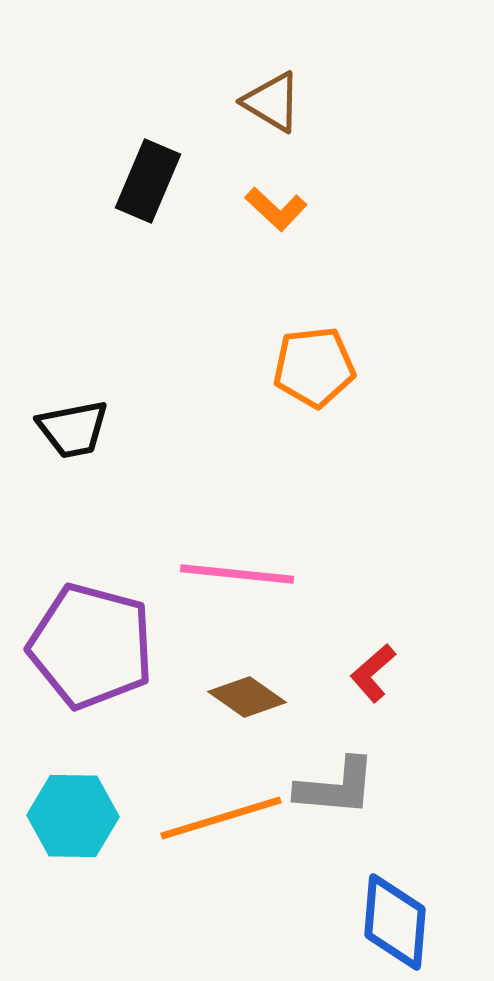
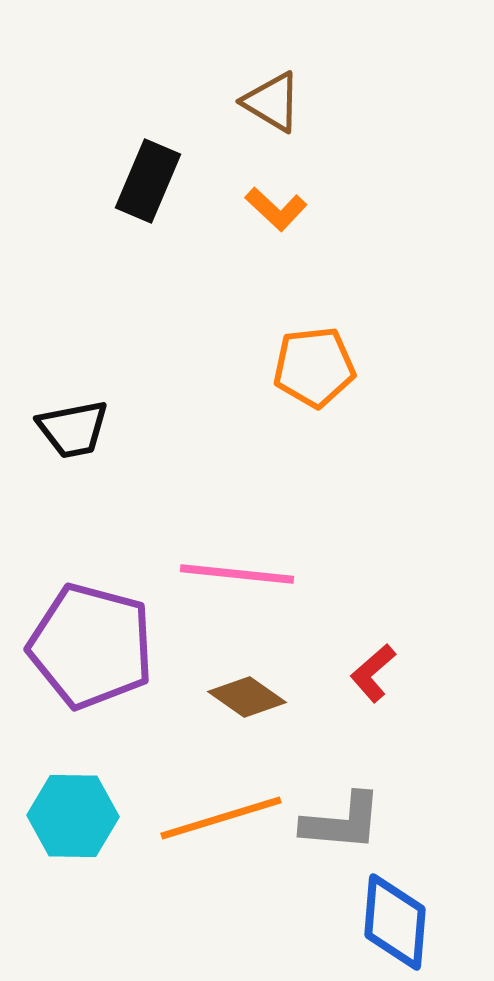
gray L-shape: moved 6 px right, 35 px down
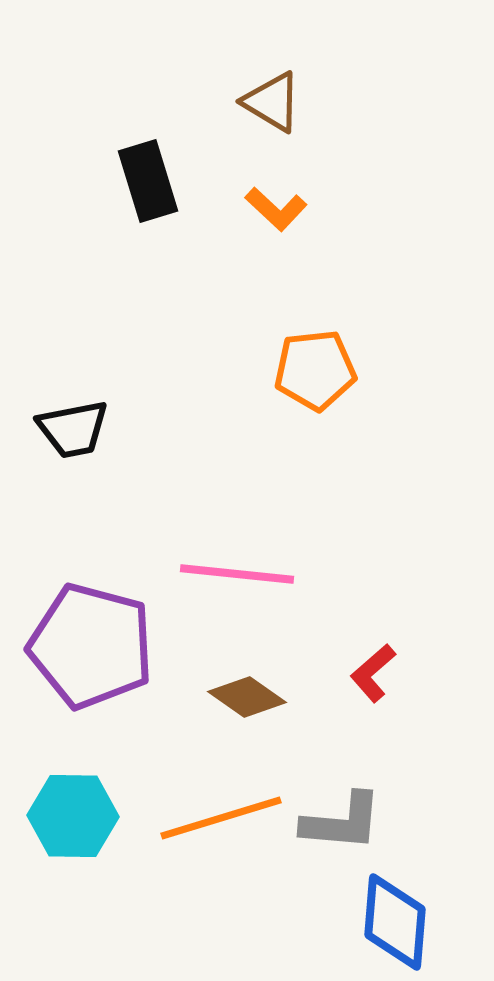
black rectangle: rotated 40 degrees counterclockwise
orange pentagon: moved 1 px right, 3 px down
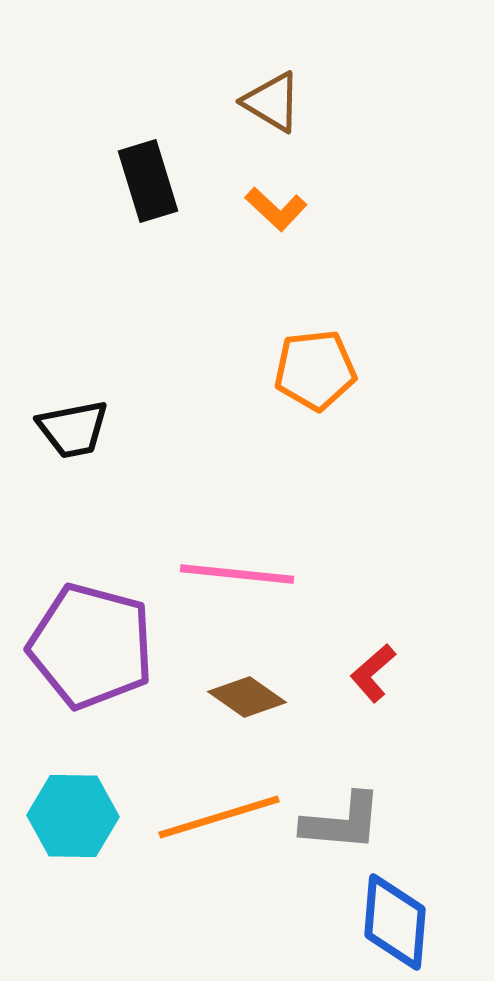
orange line: moved 2 px left, 1 px up
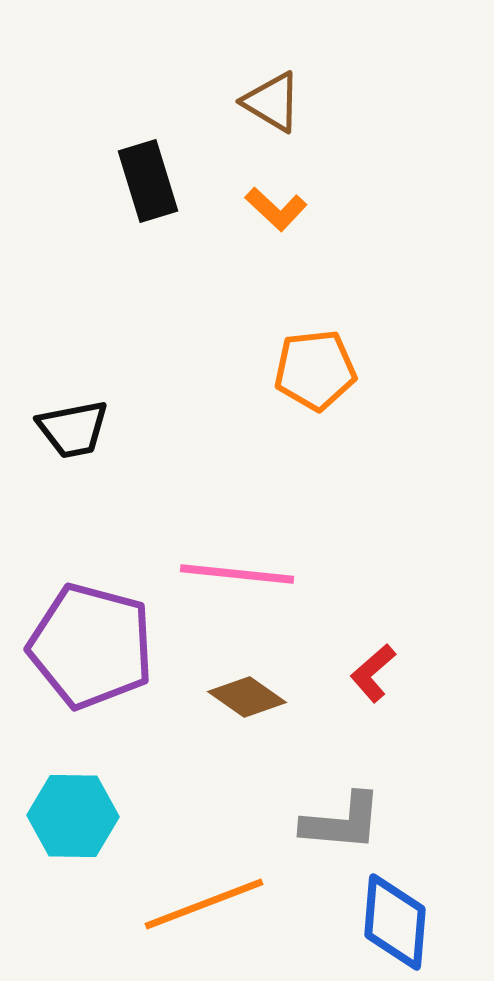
orange line: moved 15 px left, 87 px down; rotated 4 degrees counterclockwise
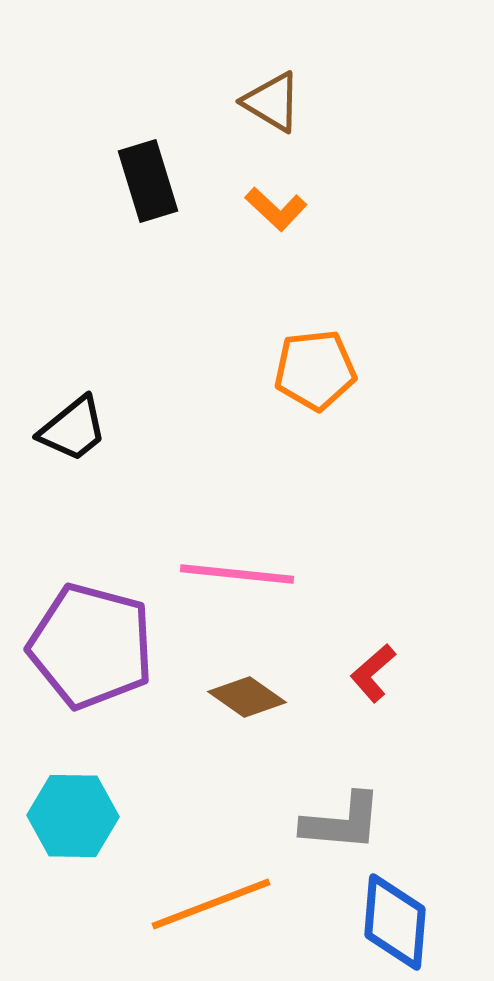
black trapezoid: rotated 28 degrees counterclockwise
orange line: moved 7 px right
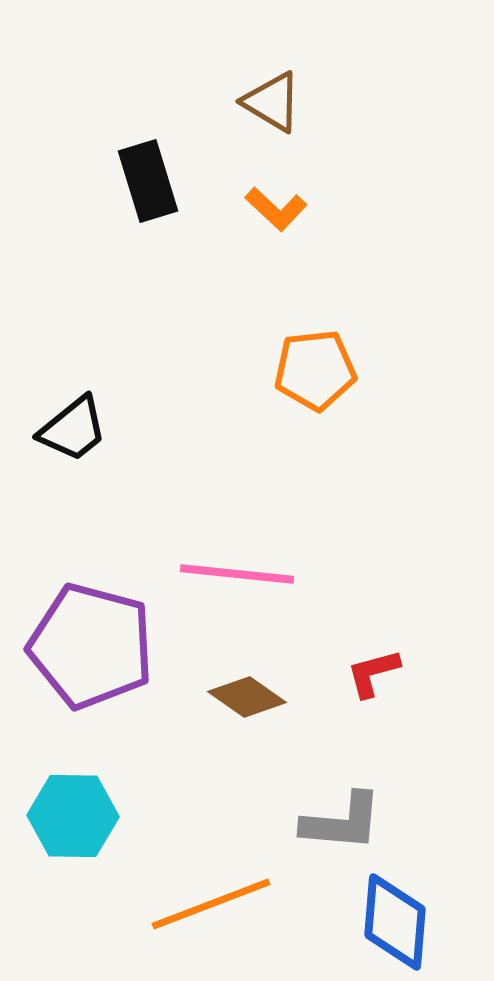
red L-shape: rotated 26 degrees clockwise
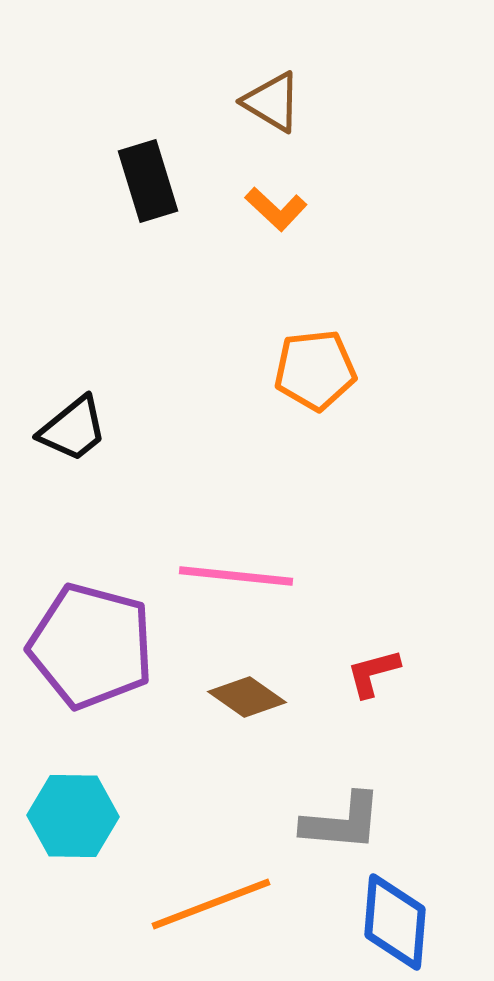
pink line: moved 1 px left, 2 px down
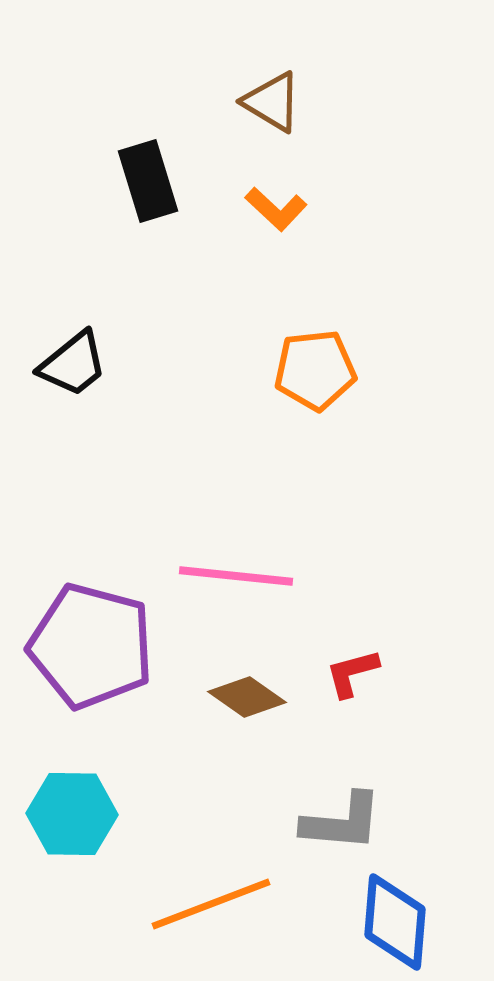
black trapezoid: moved 65 px up
red L-shape: moved 21 px left
cyan hexagon: moved 1 px left, 2 px up
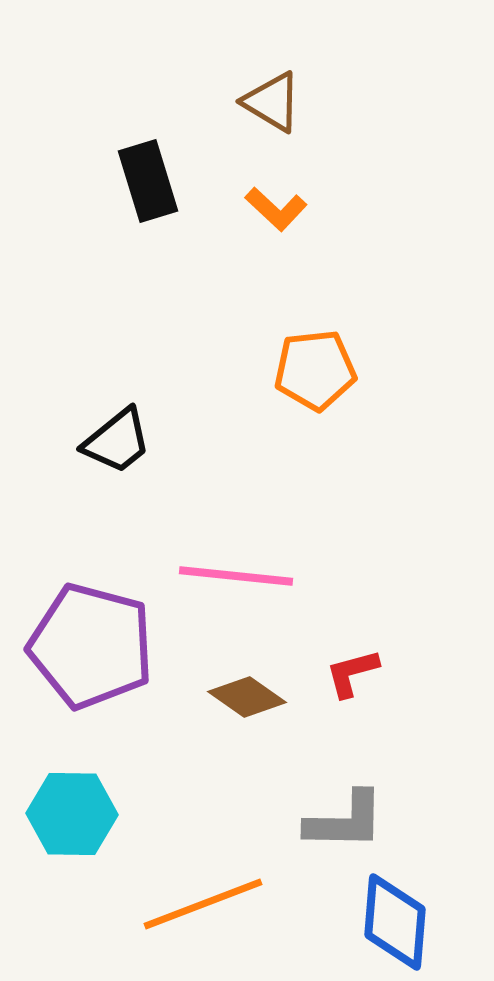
black trapezoid: moved 44 px right, 77 px down
gray L-shape: moved 3 px right, 1 px up; rotated 4 degrees counterclockwise
orange line: moved 8 px left
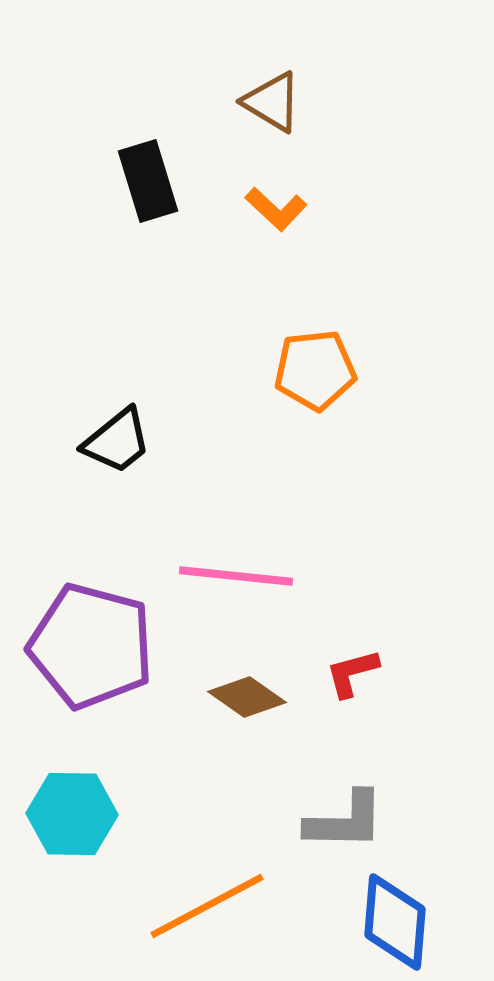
orange line: moved 4 px right, 2 px down; rotated 7 degrees counterclockwise
